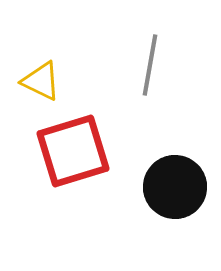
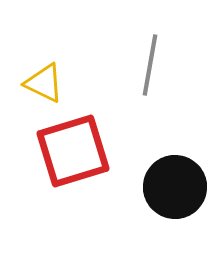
yellow triangle: moved 3 px right, 2 px down
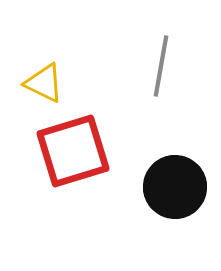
gray line: moved 11 px right, 1 px down
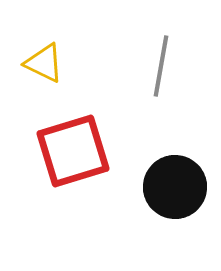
yellow triangle: moved 20 px up
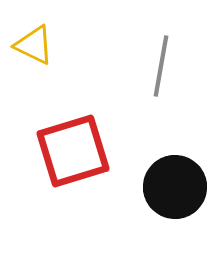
yellow triangle: moved 10 px left, 18 px up
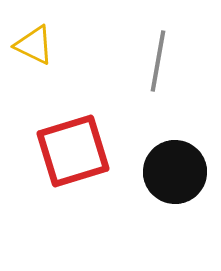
gray line: moved 3 px left, 5 px up
black circle: moved 15 px up
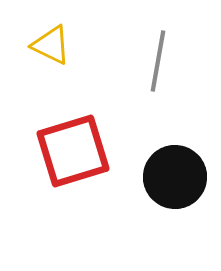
yellow triangle: moved 17 px right
black circle: moved 5 px down
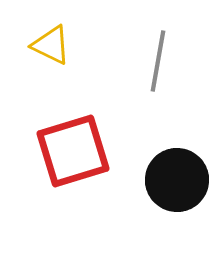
black circle: moved 2 px right, 3 px down
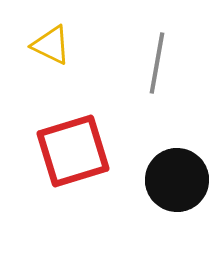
gray line: moved 1 px left, 2 px down
